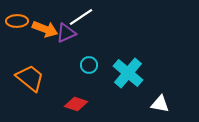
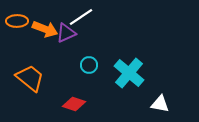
cyan cross: moved 1 px right
red diamond: moved 2 px left
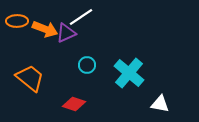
cyan circle: moved 2 px left
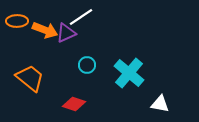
orange arrow: moved 1 px down
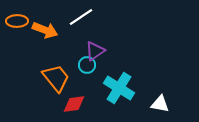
purple triangle: moved 29 px right, 18 px down; rotated 10 degrees counterclockwise
cyan cross: moved 10 px left, 15 px down; rotated 8 degrees counterclockwise
orange trapezoid: moved 26 px right; rotated 12 degrees clockwise
red diamond: rotated 25 degrees counterclockwise
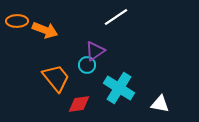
white line: moved 35 px right
red diamond: moved 5 px right
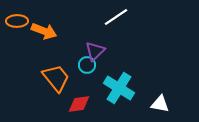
orange arrow: moved 1 px left, 1 px down
purple triangle: rotated 10 degrees counterclockwise
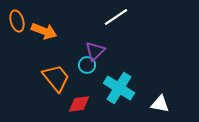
orange ellipse: rotated 75 degrees clockwise
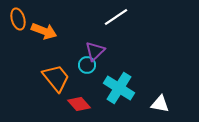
orange ellipse: moved 1 px right, 2 px up
red diamond: rotated 55 degrees clockwise
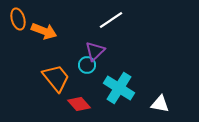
white line: moved 5 px left, 3 px down
